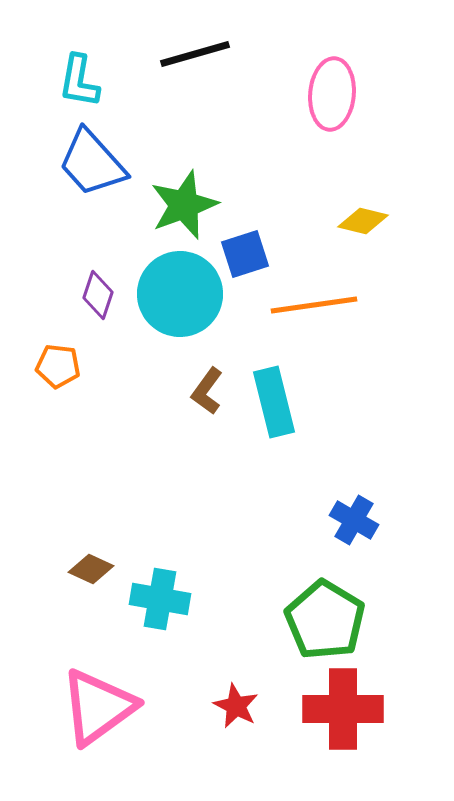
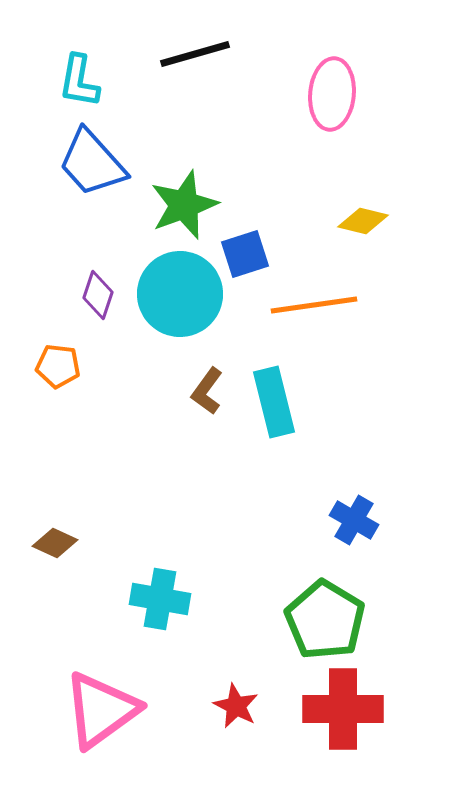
brown diamond: moved 36 px left, 26 px up
pink triangle: moved 3 px right, 3 px down
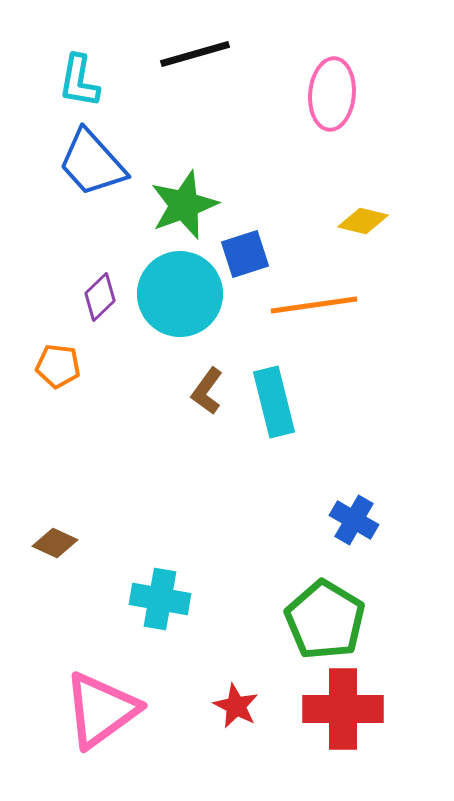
purple diamond: moved 2 px right, 2 px down; rotated 27 degrees clockwise
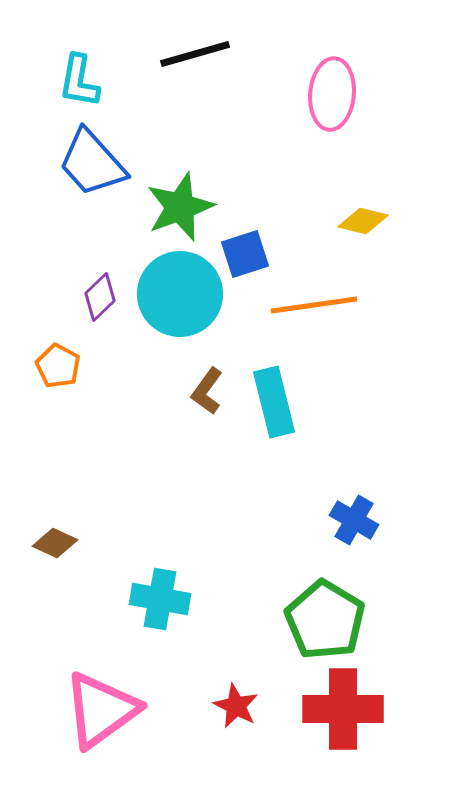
green star: moved 4 px left, 2 px down
orange pentagon: rotated 21 degrees clockwise
